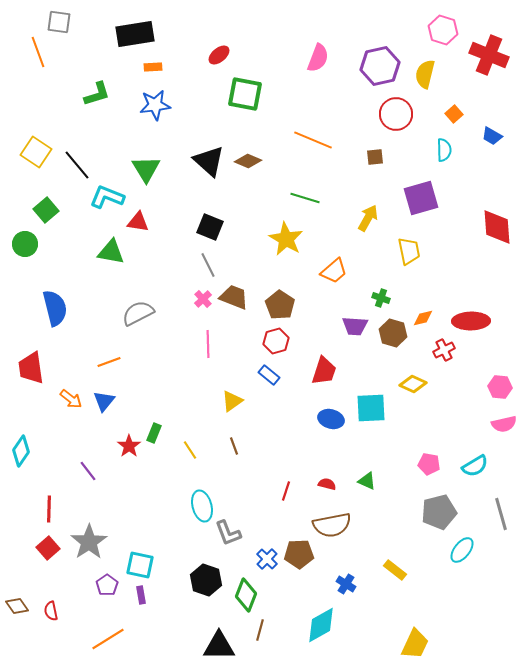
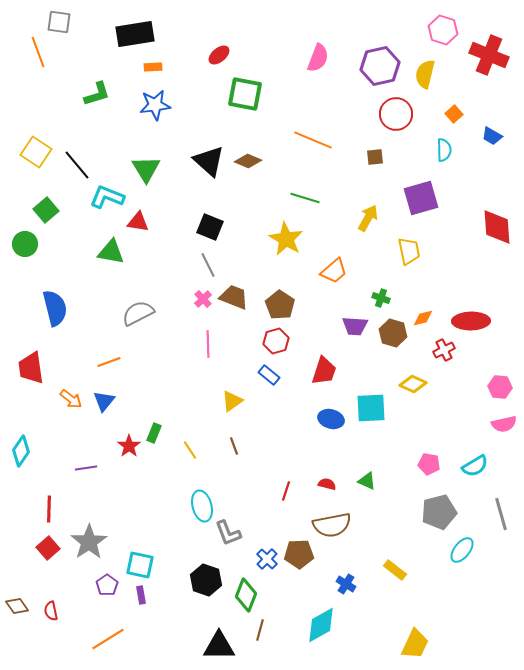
purple line at (88, 471): moved 2 px left, 3 px up; rotated 60 degrees counterclockwise
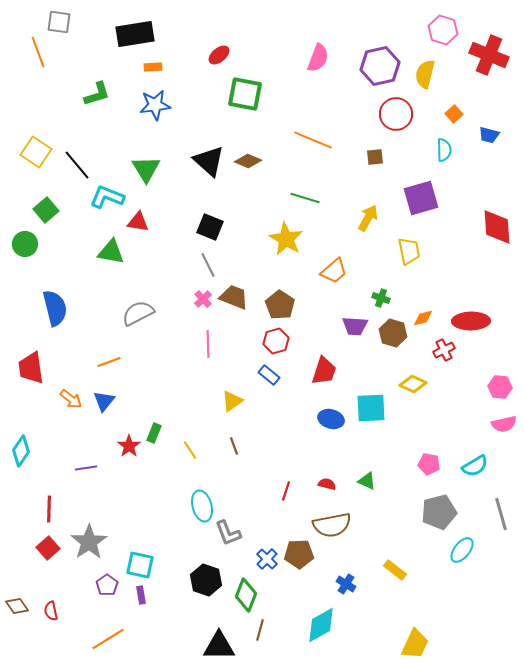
blue trapezoid at (492, 136): moved 3 px left, 1 px up; rotated 15 degrees counterclockwise
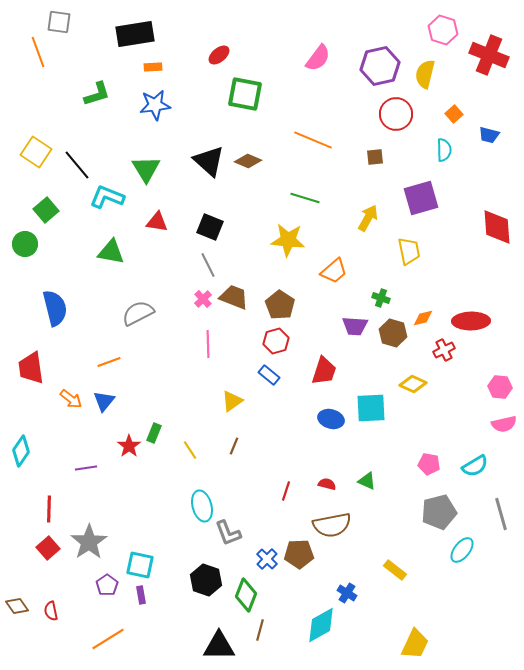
pink semicircle at (318, 58): rotated 16 degrees clockwise
red triangle at (138, 222): moved 19 px right
yellow star at (286, 239): moved 2 px right, 1 px down; rotated 24 degrees counterclockwise
brown line at (234, 446): rotated 42 degrees clockwise
blue cross at (346, 584): moved 1 px right, 9 px down
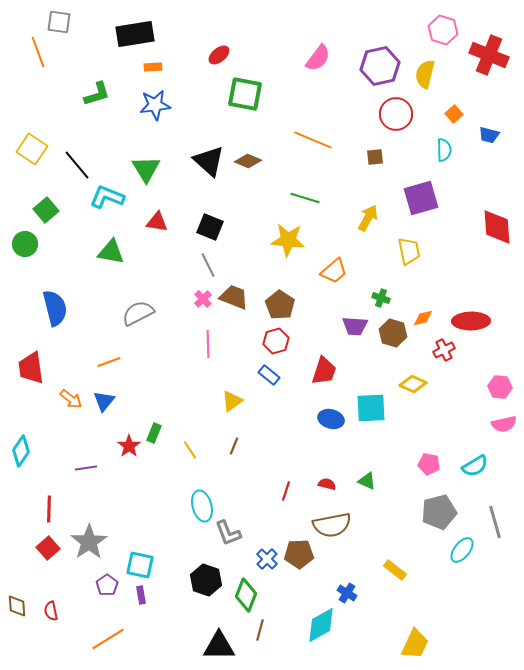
yellow square at (36, 152): moved 4 px left, 3 px up
gray line at (501, 514): moved 6 px left, 8 px down
brown diamond at (17, 606): rotated 30 degrees clockwise
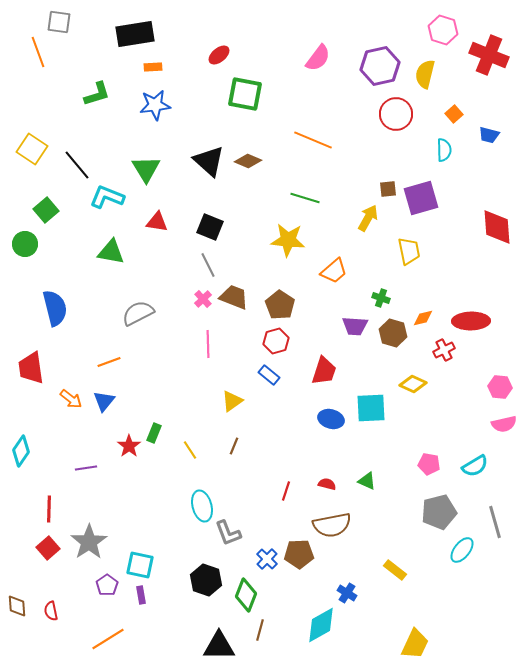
brown square at (375, 157): moved 13 px right, 32 px down
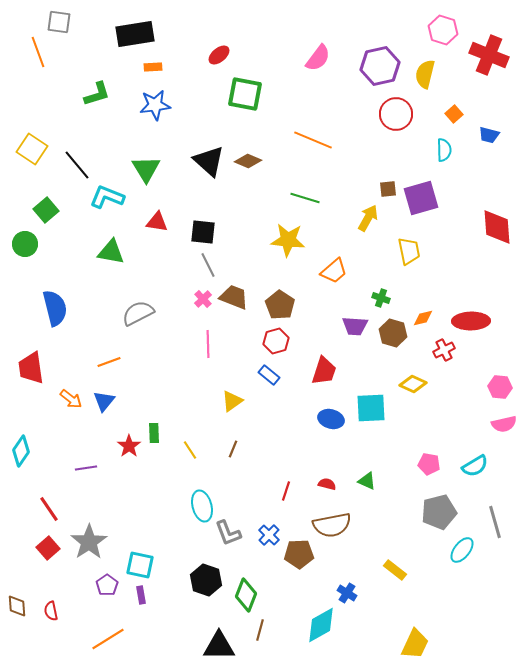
black square at (210, 227): moved 7 px left, 5 px down; rotated 16 degrees counterclockwise
green rectangle at (154, 433): rotated 24 degrees counterclockwise
brown line at (234, 446): moved 1 px left, 3 px down
red line at (49, 509): rotated 36 degrees counterclockwise
blue cross at (267, 559): moved 2 px right, 24 px up
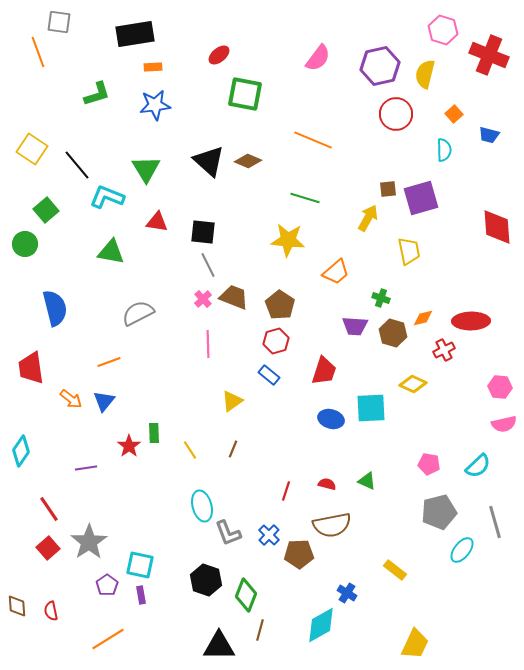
orange trapezoid at (334, 271): moved 2 px right, 1 px down
cyan semicircle at (475, 466): moved 3 px right; rotated 12 degrees counterclockwise
